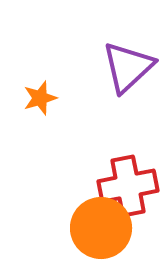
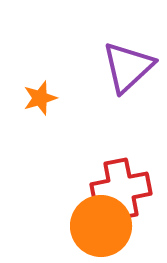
red cross: moved 7 px left, 3 px down
orange circle: moved 2 px up
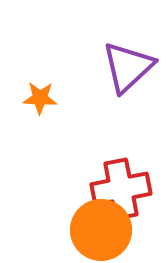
orange star: rotated 20 degrees clockwise
orange circle: moved 4 px down
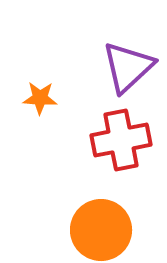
red cross: moved 49 px up
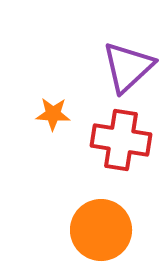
orange star: moved 13 px right, 16 px down
red cross: rotated 20 degrees clockwise
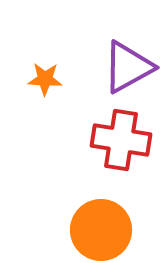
purple triangle: rotated 14 degrees clockwise
orange star: moved 8 px left, 35 px up
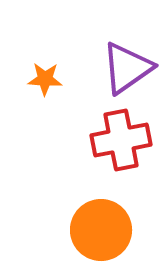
purple triangle: moved 1 px left, 1 px down; rotated 6 degrees counterclockwise
red cross: rotated 20 degrees counterclockwise
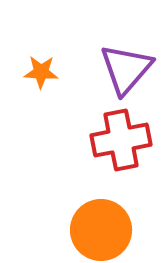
purple triangle: moved 1 px left, 1 px down; rotated 14 degrees counterclockwise
orange star: moved 4 px left, 7 px up
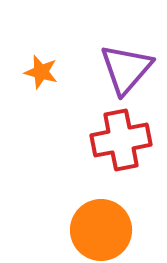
orange star: rotated 12 degrees clockwise
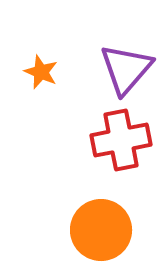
orange star: rotated 8 degrees clockwise
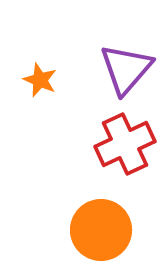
orange star: moved 1 px left, 8 px down
red cross: moved 4 px right, 4 px down; rotated 14 degrees counterclockwise
